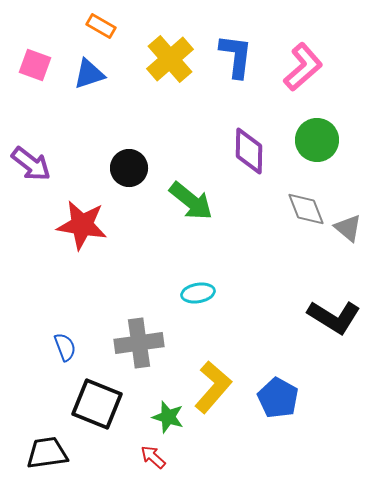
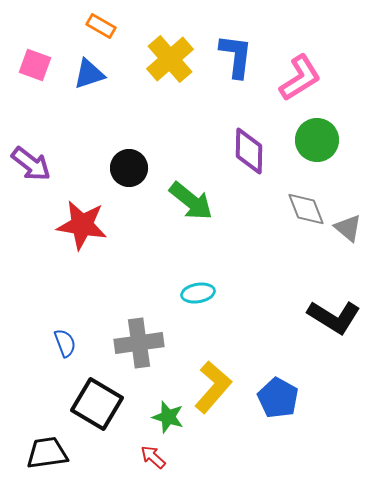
pink L-shape: moved 3 px left, 11 px down; rotated 9 degrees clockwise
blue semicircle: moved 4 px up
black square: rotated 9 degrees clockwise
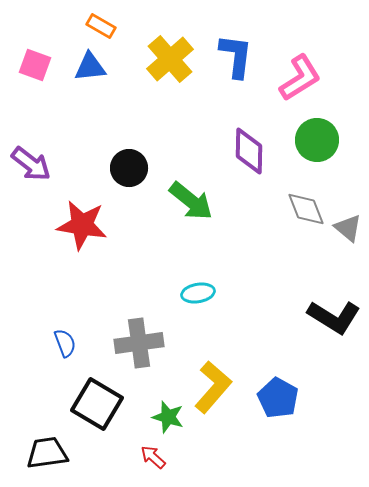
blue triangle: moved 1 px right, 7 px up; rotated 12 degrees clockwise
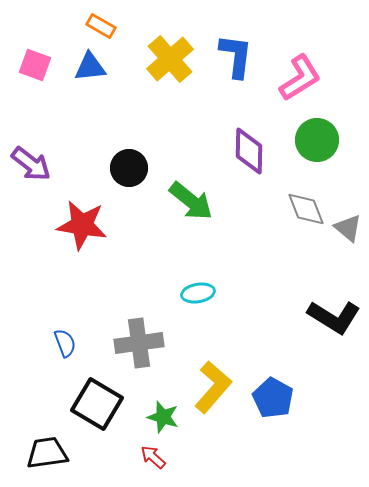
blue pentagon: moved 5 px left
green star: moved 5 px left
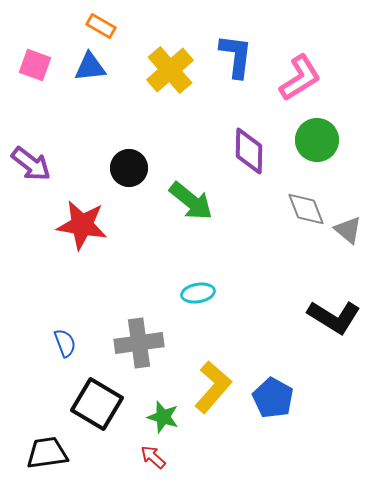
yellow cross: moved 11 px down
gray triangle: moved 2 px down
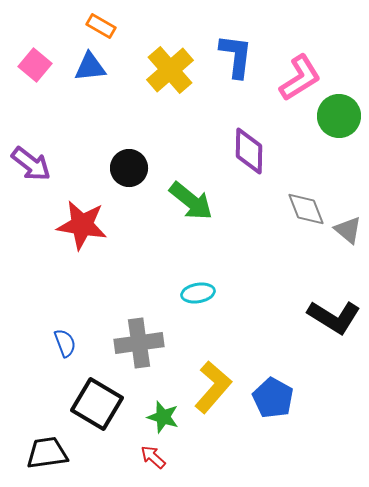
pink square: rotated 20 degrees clockwise
green circle: moved 22 px right, 24 px up
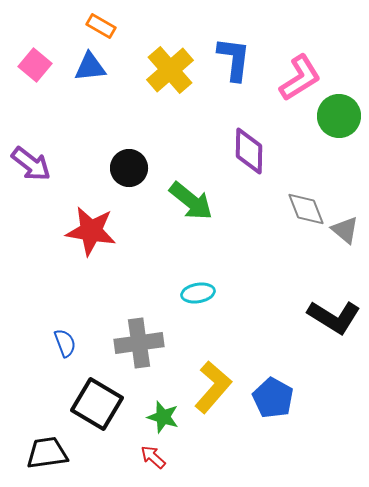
blue L-shape: moved 2 px left, 3 px down
red star: moved 9 px right, 6 px down
gray triangle: moved 3 px left
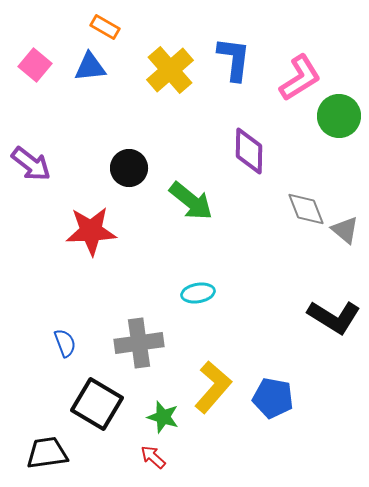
orange rectangle: moved 4 px right, 1 px down
red star: rotated 12 degrees counterclockwise
blue pentagon: rotated 18 degrees counterclockwise
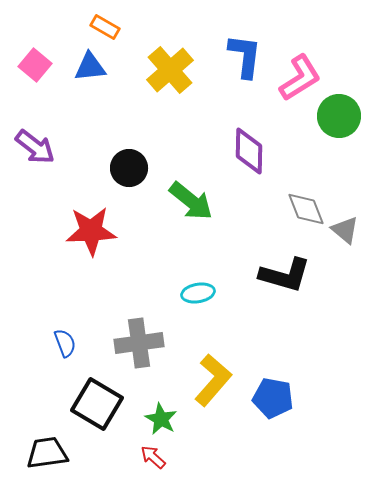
blue L-shape: moved 11 px right, 3 px up
purple arrow: moved 4 px right, 17 px up
black L-shape: moved 49 px left, 42 px up; rotated 16 degrees counterclockwise
yellow L-shape: moved 7 px up
green star: moved 2 px left, 2 px down; rotated 12 degrees clockwise
